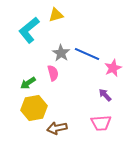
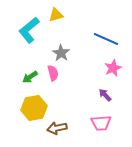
blue line: moved 19 px right, 15 px up
green arrow: moved 2 px right, 6 px up
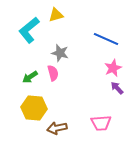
gray star: moved 1 px left; rotated 18 degrees counterclockwise
purple arrow: moved 12 px right, 7 px up
yellow hexagon: rotated 15 degrees clockwise
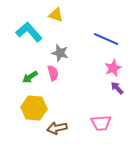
yellow triangle: rotated 35 degrees clockwise
cyan L-shape: moved 2 px down; rotated 88 degrees clockwise
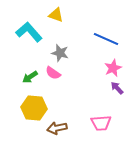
pink semicircle: rotated 140 degrees clockwise
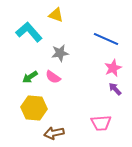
gray star: rotated 24 degrees counterclockwise
pink semicircle: moved 4 px down
purple arrow: moved 2 px left, 1 px down
brown arrow: moved 3 px left, 5 px down
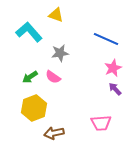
yellow hexagon: rotated 25 degrees counterclockwise
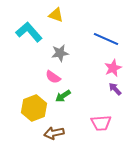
green arrow: moved 33 px right, 19 px down
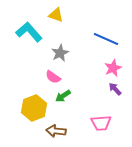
gray star: rotated 18 degrees counterclockwise
brown arrow: moved 2 px right, 2 px up; rotated 18 degrees clockwise
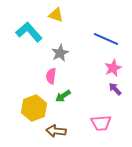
pink semicircle: moved 2 px left, 1 px up; rotated 63 degrees clockwise
